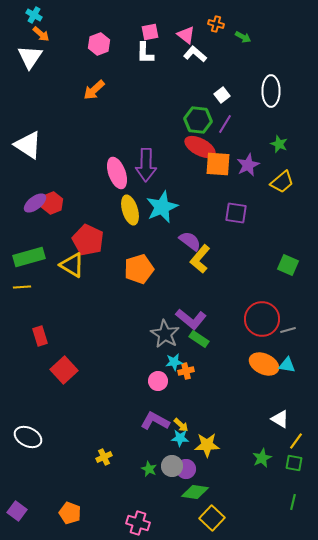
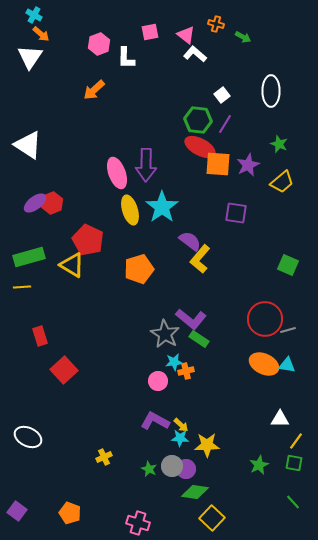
white L-shape at (145, 53): moved 19 px left, 5 px down
cyan star at (162, 207): rotated 12 degrees counterclockwise
red circle at (262, 319): moved 3 px right
white triangle at (280, 419): rotated 30 degrees counterclockwise
green star at (262, 458): moved 3 px left, 7 px down
green line at (293, 502): rotated 56 degrees counterclockwise
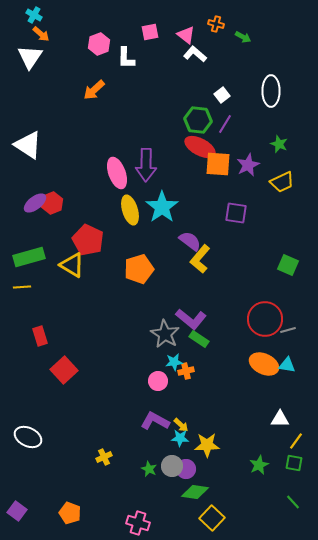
yellow trapezoid at (282, 182): rotated 15 degrees clockwise
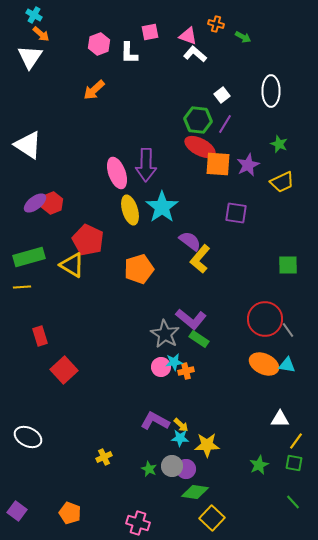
pink triangle at (186, 35): moved 2 px right, 1 px down; rotated 18 degrees counterclockwise
white L-shape at (126, 58): moved 3 px right, 5 px up
green square at (288, 265): rotated 25 degrees counterclockwise
gray line at (288, 330): rotated 70 degrees clockwise
pink circle at (158, 381): moved 3 px right, 14 px up
